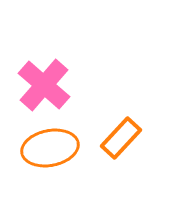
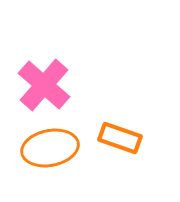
orange rectangle: moved 1 px left; rotated 66 degrees clockwise
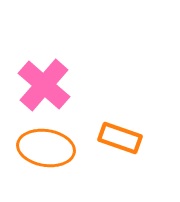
orange ellipse: moved 4 px left; rotated 20 degrees clockwise
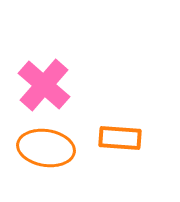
orange rectangle: rotated 15 degrees counterclockwise
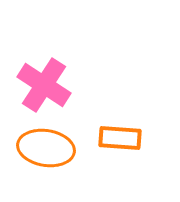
pink cross: rotated 8 degrees counterclockwise
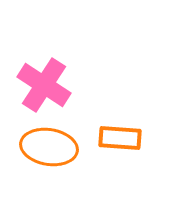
orange ellipse: moved 3 px right, 1 px up
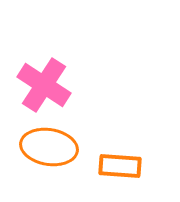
orange rectangle: moved 28 px down
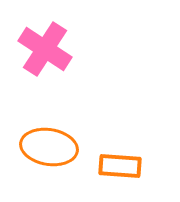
pink cross: moved 1 px right, 36 px up
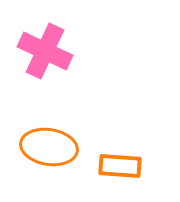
pink cross: moved 2 px down; rotated 8 degrees counterclockwise
